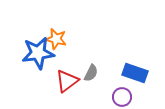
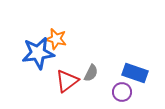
purple circle: moved 5 px up
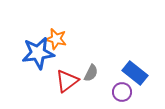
blue rectangle: rotated 20 degrees clockwise
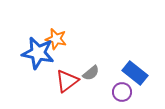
blue star: rotated 20 degrees clockwise
gray semicircle: rotated 24 degrees clockwise
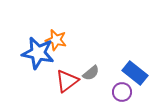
orange star: moved 1 px down
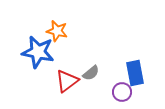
orange star: moved 1 px right, 9 px up
blue star: moved 1 px up
blue rectangle: rotated 40 degrees clockwise
